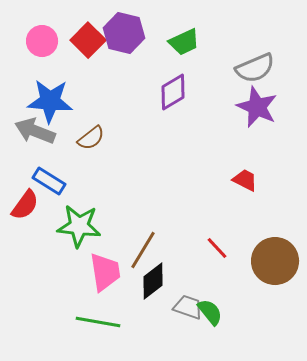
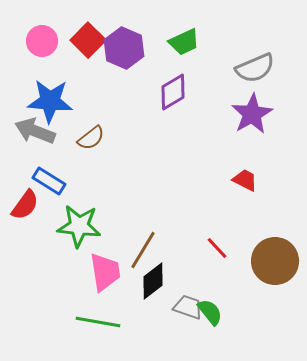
purple hexagon: moved 15 px down; rotated 9 degrees clockwise
purple star: moved 5 px left, 7 px down; rotated 18 degrees clockwise
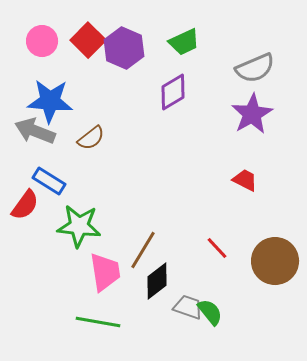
black diamond: moved 4 px right
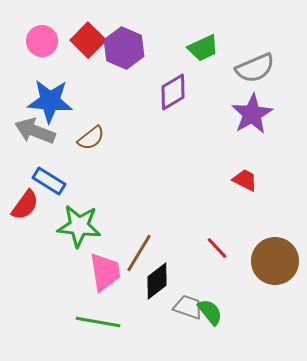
green trapezoid: moved 19 px right, 6 px down
brown line: moved 4 px left, 3 px down
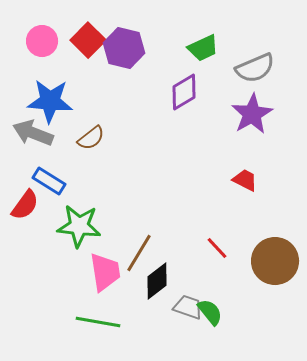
purple hexagon: rotated 9 degrees counterclockwise
purple diamond: moved 11 px right
gray arrow: moved 2 px left, 2 px down
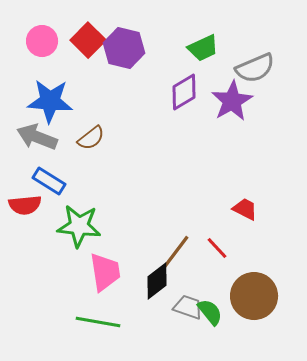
purple star: moved 20 px left, 13 px up
gray arrow: moved 4 px right, 4 px down
red trapezoid: moved 29 px down
red semicircle: rotated 48 degrees clockwise
brown line: moved 36 px right; rotated 6 degrees clockwise
brown circle: moved 21 px left, 35 px down
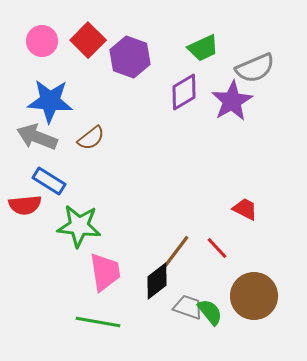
purple hexagon: moved 6 px right, 9 px down; rotated 6 degrees clockwise
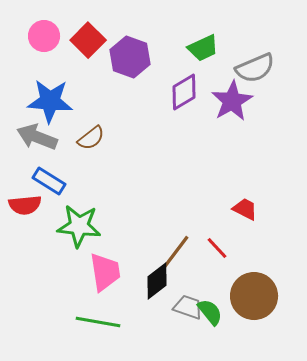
pink circle: moved 2 px right, 5 px up
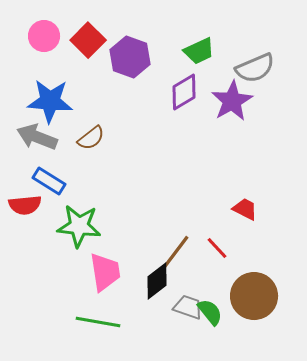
green trapezoid: moved 4 px left, 3 px down
